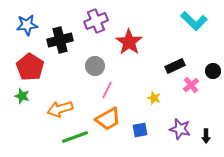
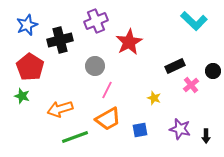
blue star: rotated 15 degrees counterclockwise
red star: rotated 8 degrees clockwise
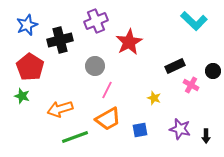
pink cross: rotated 21 degrees counterclockwise
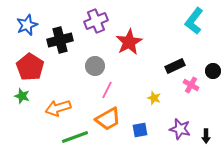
cyan L-shape: rotated 84 degrees clockwise
orange arrow: moved 2 px left, 1 px up
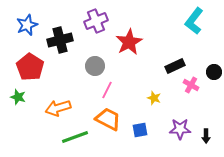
black circle: moved 1 px right, 1 px down
green star: moved 4 px left, 1 px down
orange trapezoid: rotated 124 degrees counterclockwise
purple star: rotated 15 degrees counterclockwise
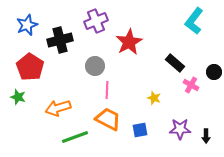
black rectangle: moved 3 px up; rotated 66 degrees clockwise
pink line: rotated 24 degrees counterclockwise
